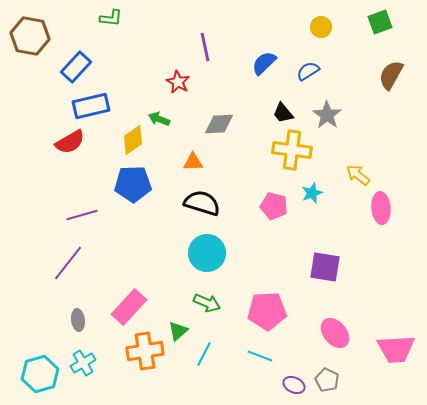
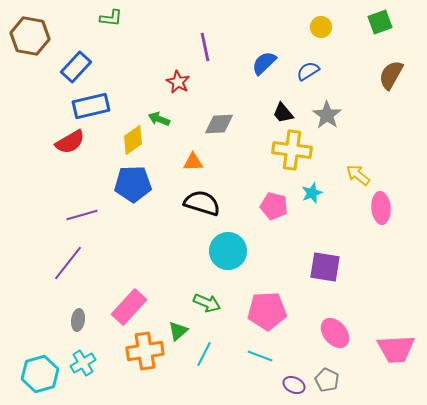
cyan circle at (207, 253): moved 21 px right, 2 px up
gray ellipse at (78, 320): rotated 15 degrees clockwise
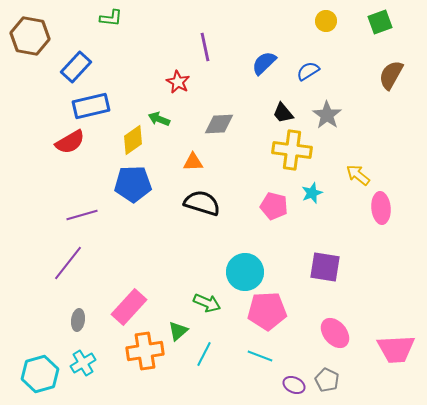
yellow circle at (321, 27): moved 5 px right, 6 px up
cyan circle at (228, 251): moved 17 px right, 21 px down
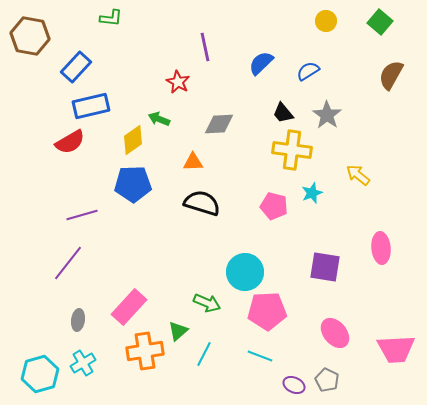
green square at (380, 22): rotated 30 degrees counterclockwise
blue semicircle at (264, 63): moved 3 px left
pink ellipse at (381, 208): moved 40 px down
